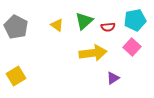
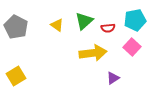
red semicircle: moved 1 px down
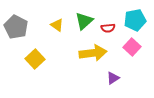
yellow square: moved 19 px right, 17 px up; rotated 12 degrees counterclockwise
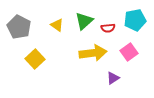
gray pentagon: moved 3 px right
pink square: moved 3 px left, 5 px down; rotated 12 degrees clockwise
